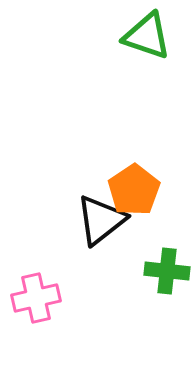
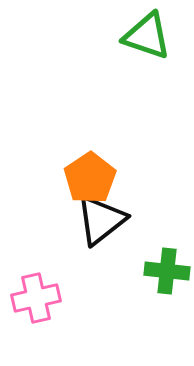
orange pentagon: moved 44 px left, 12 px up
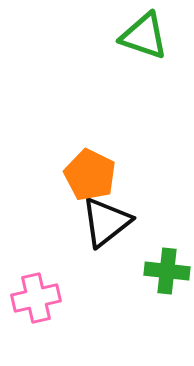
green triangle: moved 3 px left
orange pentagon: moved 3 px up; rotated 12 degrees counterclockwise
black triangle: moved 5 px right, 2 px down
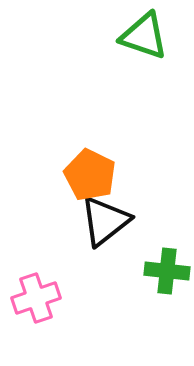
black triangle: moved 1 px left, 1 px up
pink cross: rotated 6 degrees counterclockwise
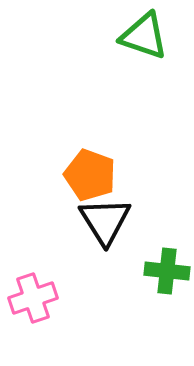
orange pentagon: rotated 6 degrees counterclockwise
black triangle: rotated 24 degrees counterclockwise
pink cross: moved 3 px left
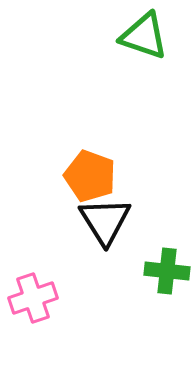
orange pentagon: moved 1 px down
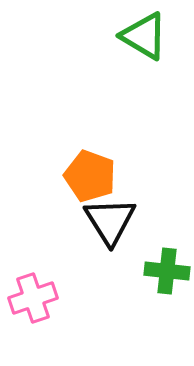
green triangle: rotated 12 degrees clockwise
black triangle: moved 5 px right
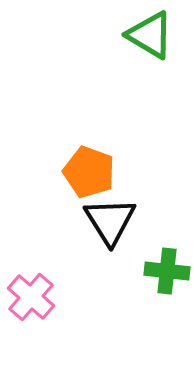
green triangle: moved 6 px right, 1 px up
orange pentagon: moved 1 px left, 4 px up
pink cross: moved 2 px left, 1 px up; rotated 30 degrees counterclockwise
